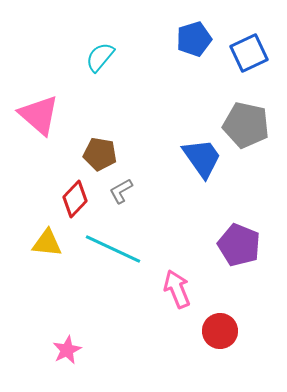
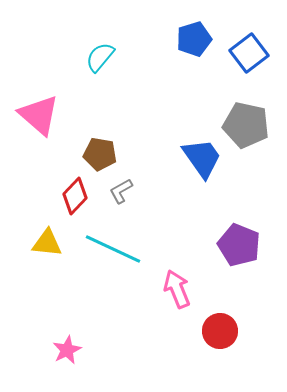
blue square: rotated 12 degrees counterclockwise
red diamond: moved 3 px up
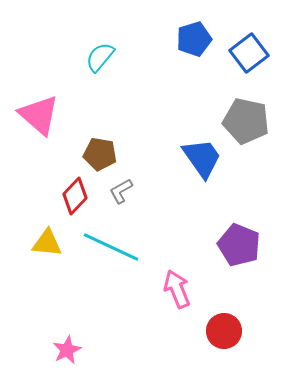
gray pentagon: moved 4 px up
cyan line: moved 2 px left, 2 px up
red circle: moved 4 px right
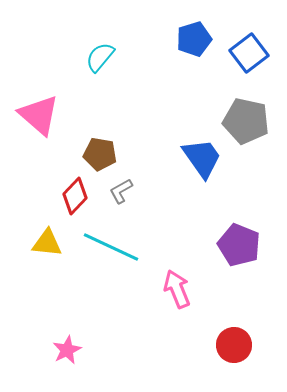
red circle: moved 10 px right, 14 px down
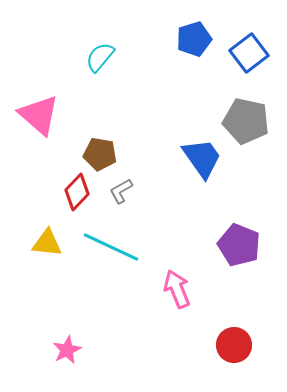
red diamond: moved 2 px right, 4 px up
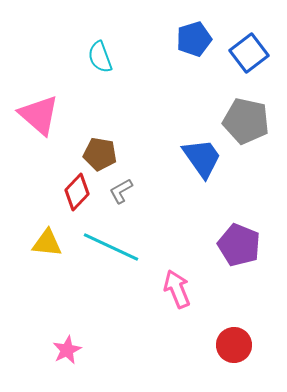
cyan semicircle: rotated 60 degrees counterclockwise
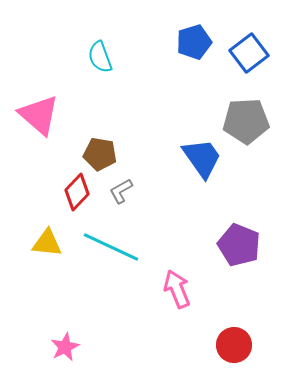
blue pentagon: moved 3 px down
gray pentagon: rotated 15 degrees counterclockwise
pink star: moved 2 px left, 3 px up
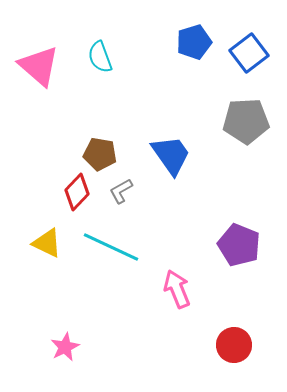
pink triangle: moved 49 px up
blue trapezoid: moved 31 px left, 3 px up
yellow triangle: rotated 20 degrees clockwise
